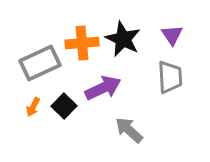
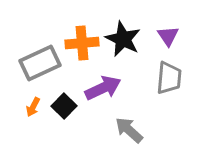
purple triangle: moved 4 px left, 1 px down
gray trapezoid: moved 1 px left, 1 px down; rotated 8 degrees clockwise
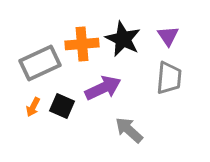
orange cross: moved 1 px down
black square: moved 2 px left; rotated 20 degrees counterclockwise
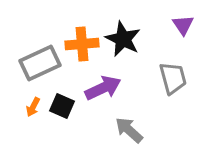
purple triangle: moved 15 px right, 11 px up
gray trapezoid: moved 4 px right; rotated 20 degrees counterclockwise
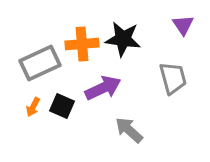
black star: rotated 18 degrees counterclockwise
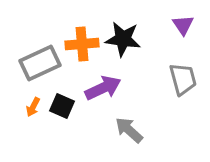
gray trapezoid: moved 10 px right, 1 px down
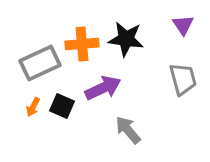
black star: moved 3 px right
gray arrow: moved 1 px left; rotated 8 degrees clockwise
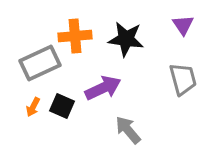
orange cross: moved 7 px left, 8 px up
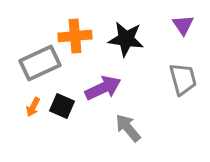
gray arrow: moved 2 px up
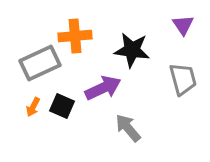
black star: moved 6 px right, 11 px down
